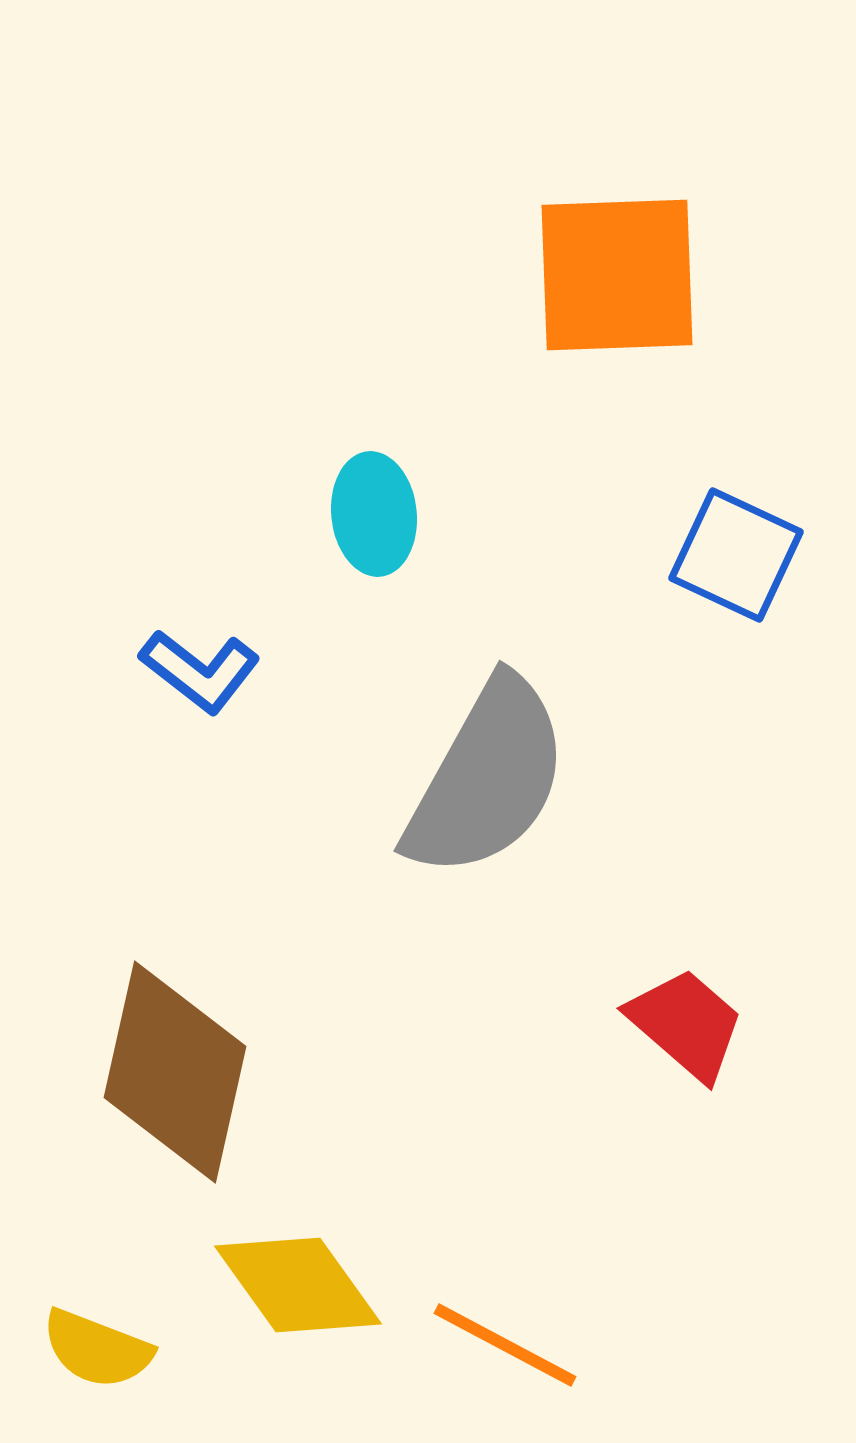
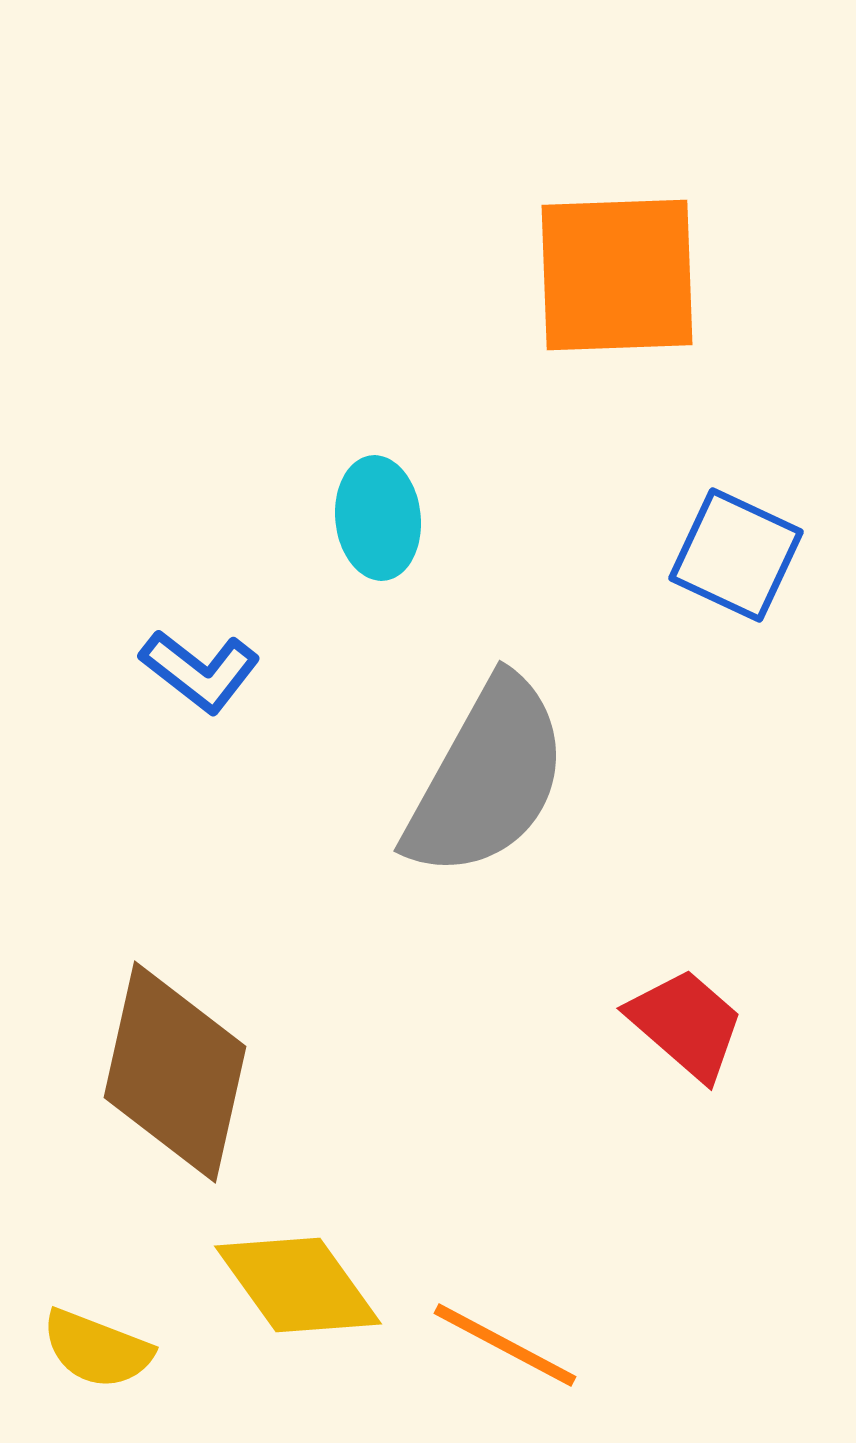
cyan ellipse: moved 4 px right, 4 px down
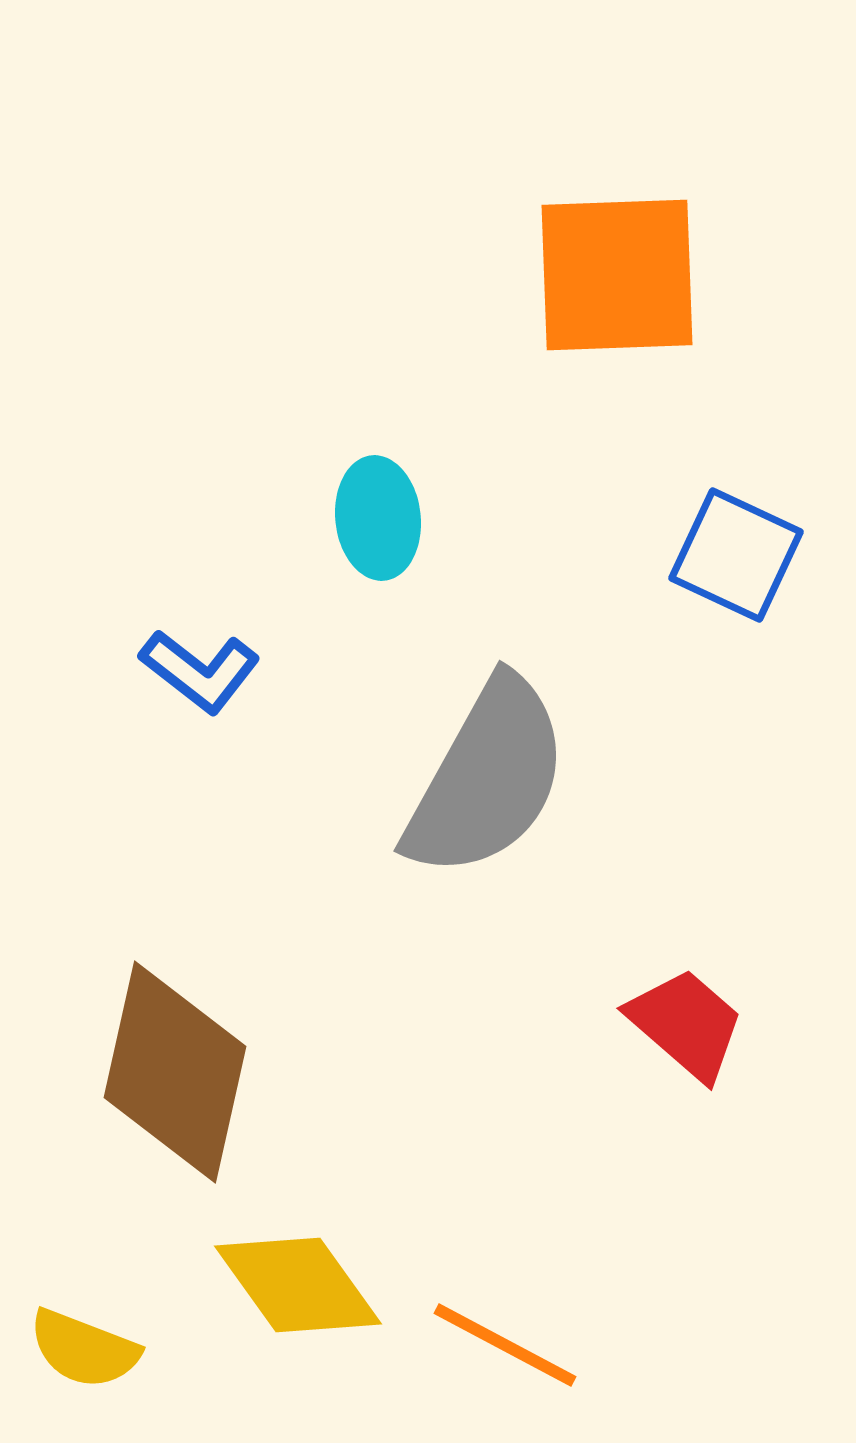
yellow semicircle: moved 13 px left
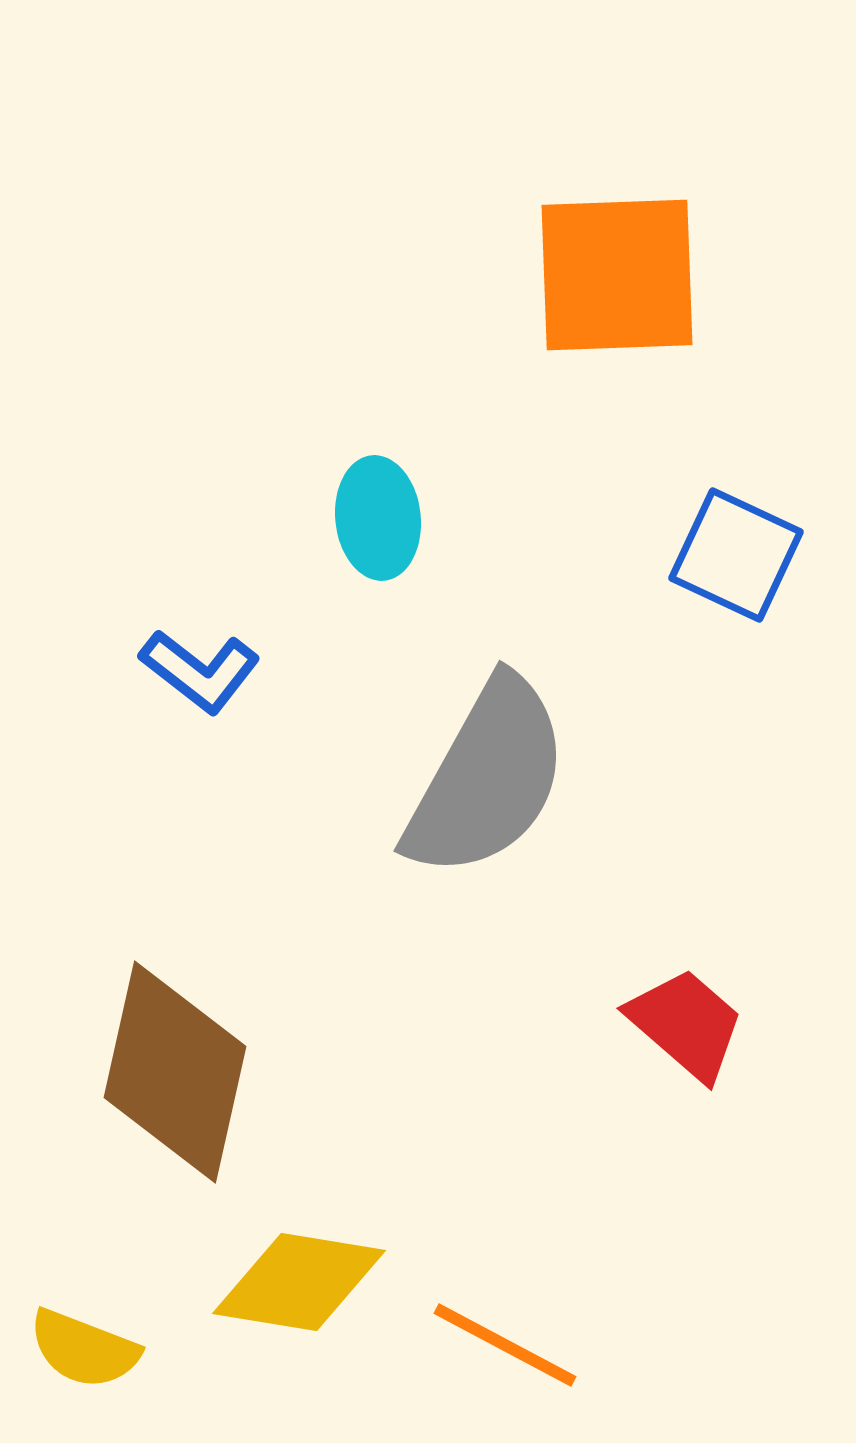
yellow diamond: moved 1 px right, 3 px up; rotated 45 degrees counterclockwise
